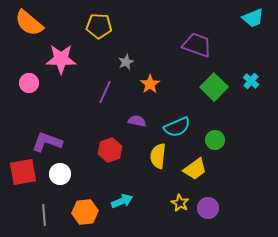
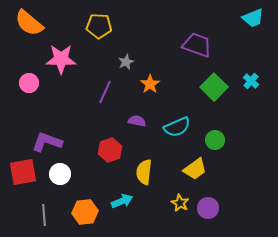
yellow semicircle: moved 14 px left, 16 px down
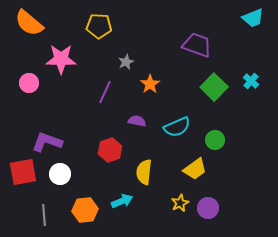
yellow star: rotated 18 degrees clockwise
orange hexagon: moved 2 px up
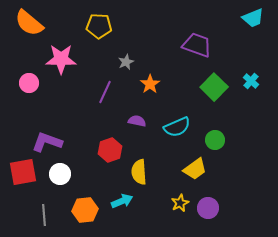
yellow semicircle: moved 5 px left; rotated 10 degrees counterclockwise
